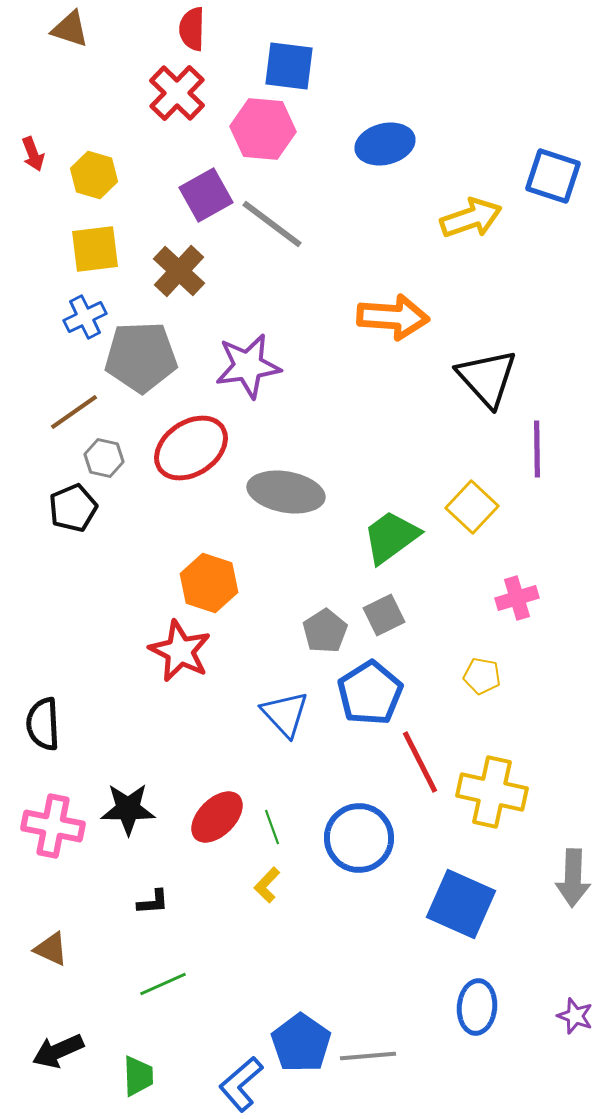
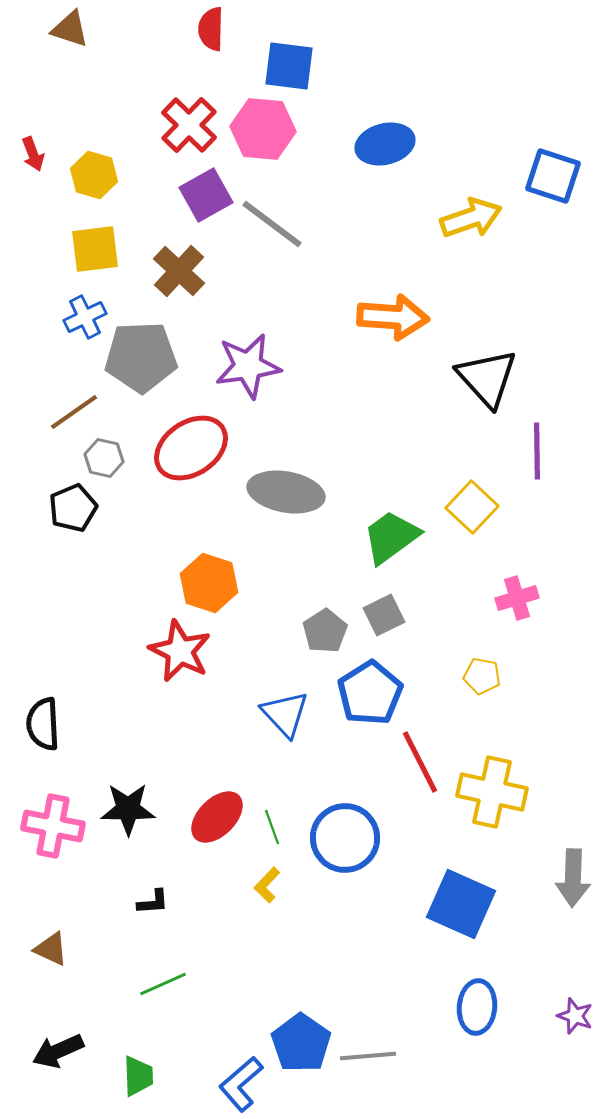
red semicircle at (192, 29): moved 19 px right
red cross at (177, 93): moved 12 px right, 32 px down
purple line at (537, 449): moved 2 px down
blue circle at (359, 838): moved 14 px left
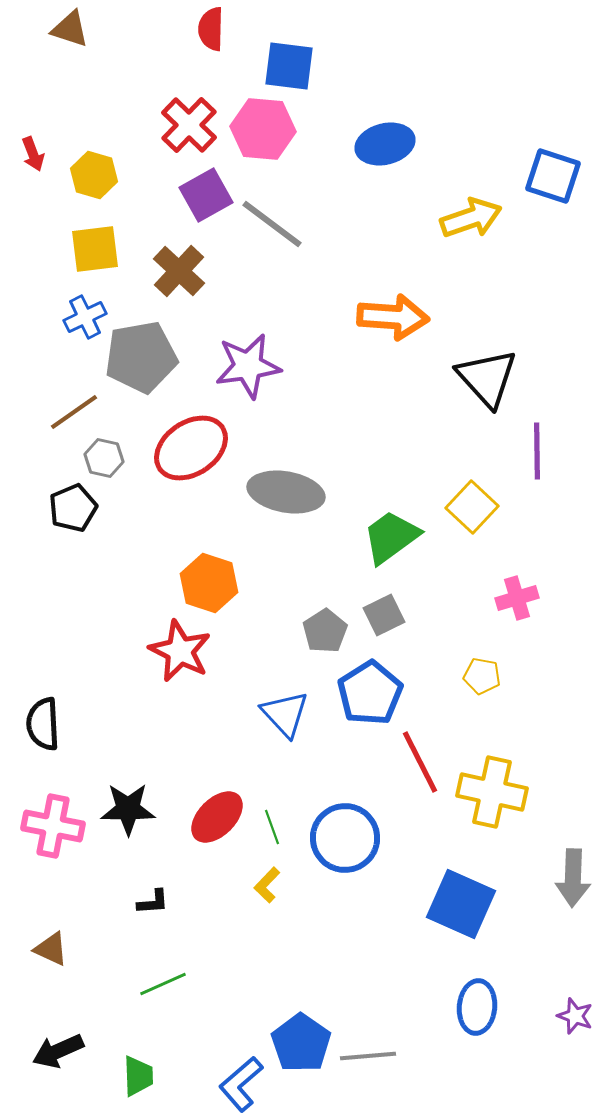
gray pentagon at (141, 357): rotated 8 degrees counterclockwise
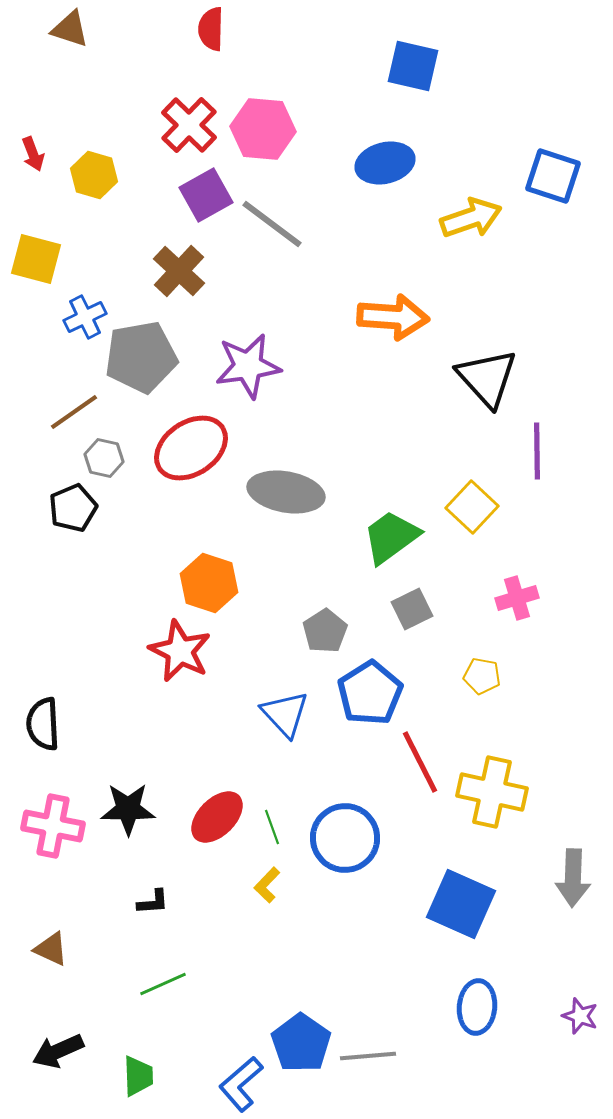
blue square at (289, 66): moved 124 px right; rotated 6 degrees clockwise
blue ellipse at (385, 144): moved 19 px down
yellow square at (95, 249): moved 59 px left, 10 px down; rotated 22 degrees clockwise
gray square at (384, 615): moved 28 px right, 6 px up
purple star at (575, 1016): moved 5 px right
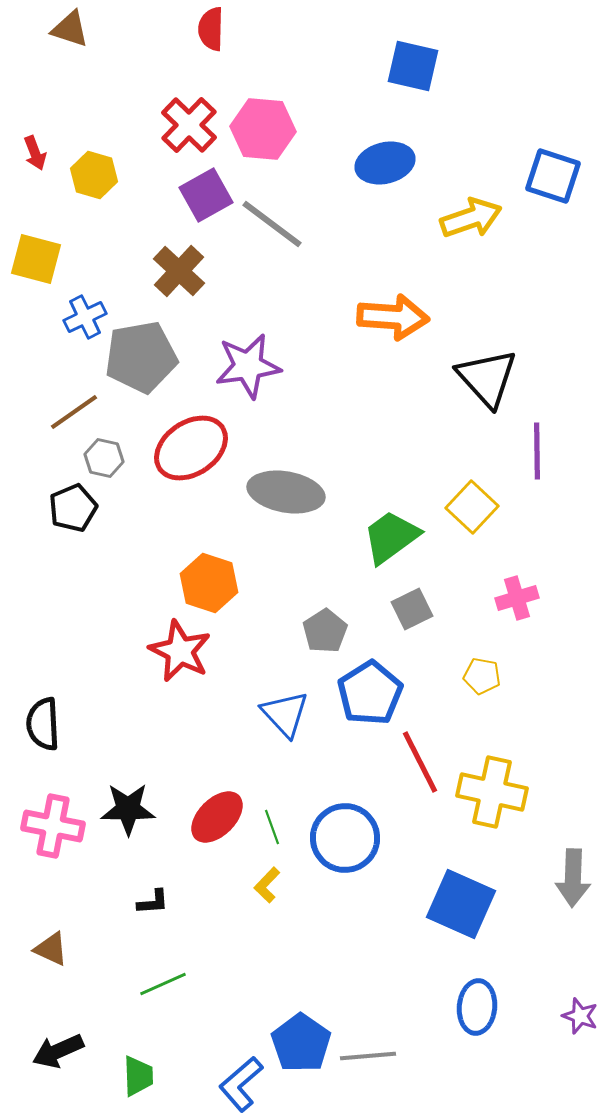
red arrow at (33, 154): moved 2 px right, 1 px up
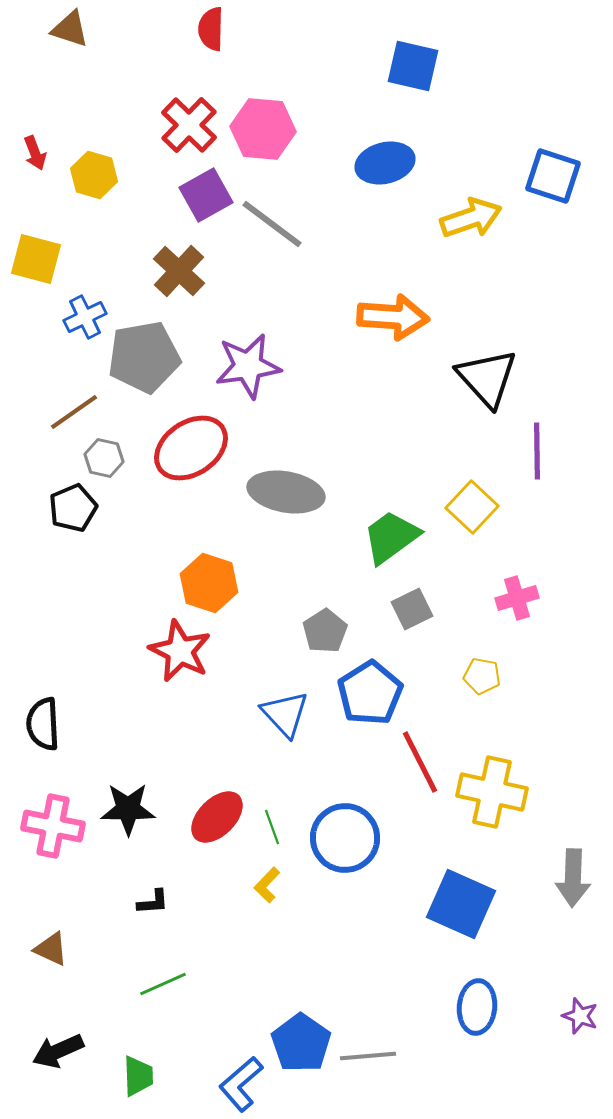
gray pentagon at (141, 357): moved 3 px right
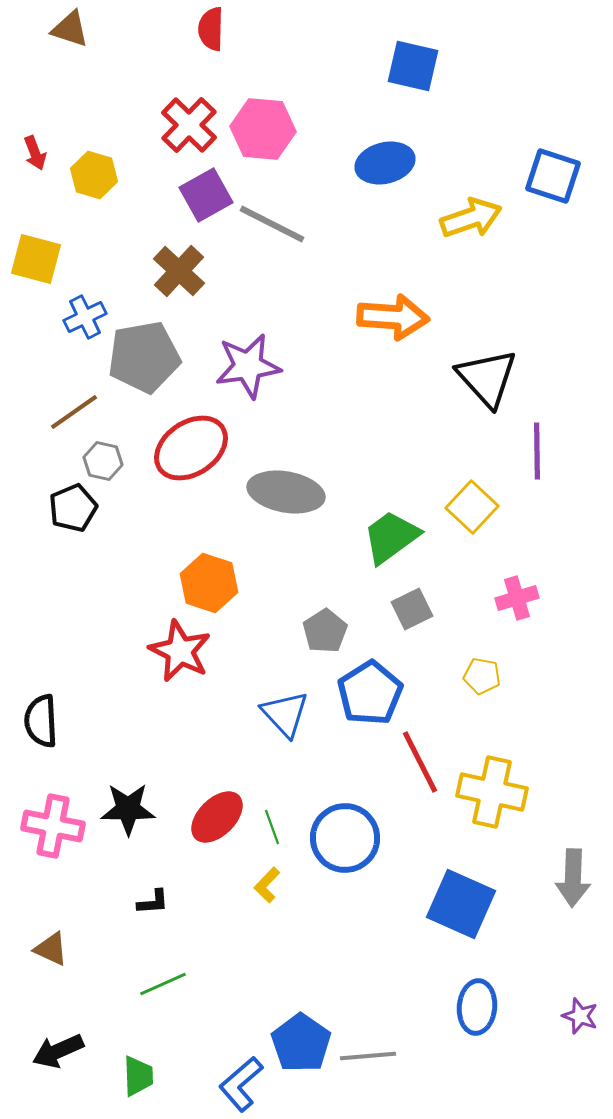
gray line at (272, 224): rotated 10 degrees counterclockwise
gray hexagon at (104, 458): moved 1 px left, 3 px down
black semicircle at (43, 724): moved 2 px left, 3 px up
